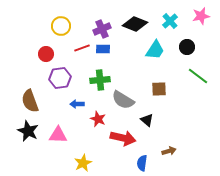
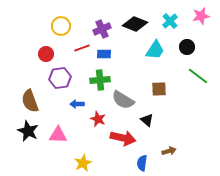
blue rectangle: moved 1 px right, 5 px down
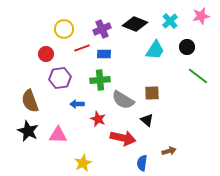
yellow circle: moved 3 px right, 3 px down
brown square: moved 7 px left, 4 px down
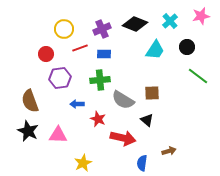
red line: moved 2 px left
